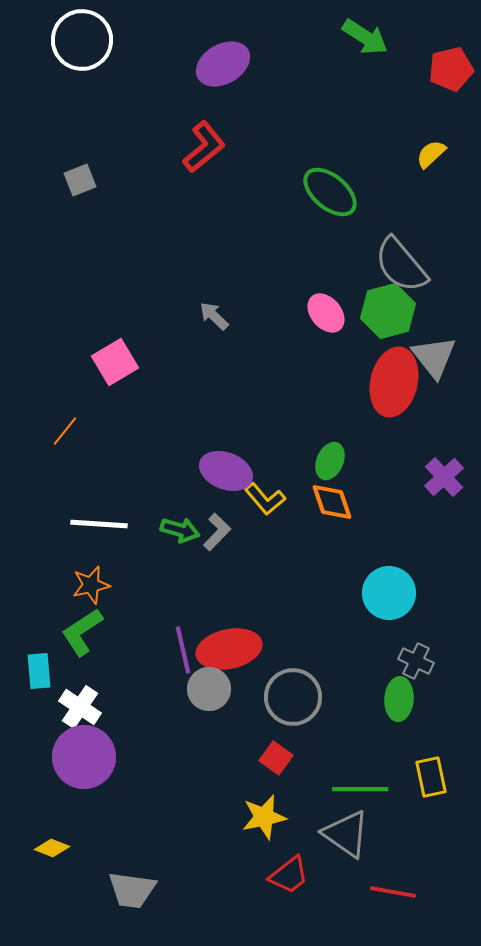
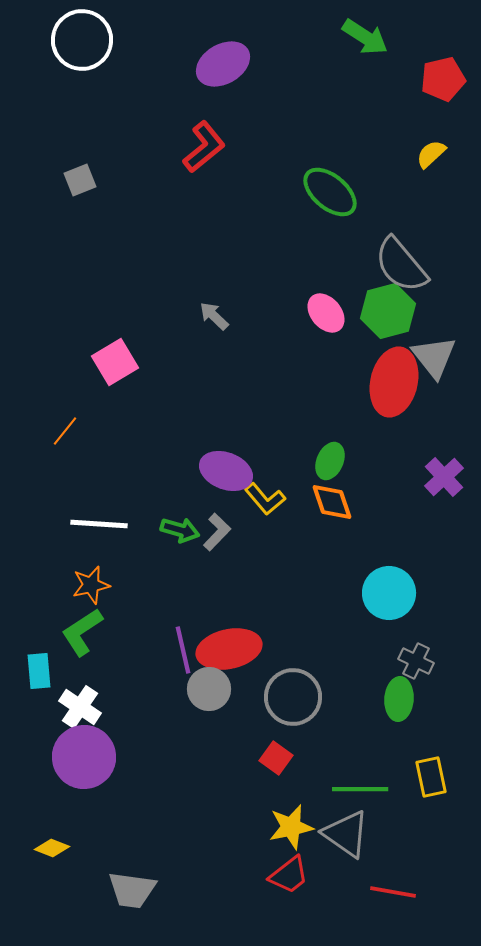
red pentagon at (451, 69): moved 8 px left, 10 px down
yellow star at (264, 817): moved 27 px right, 10 px down
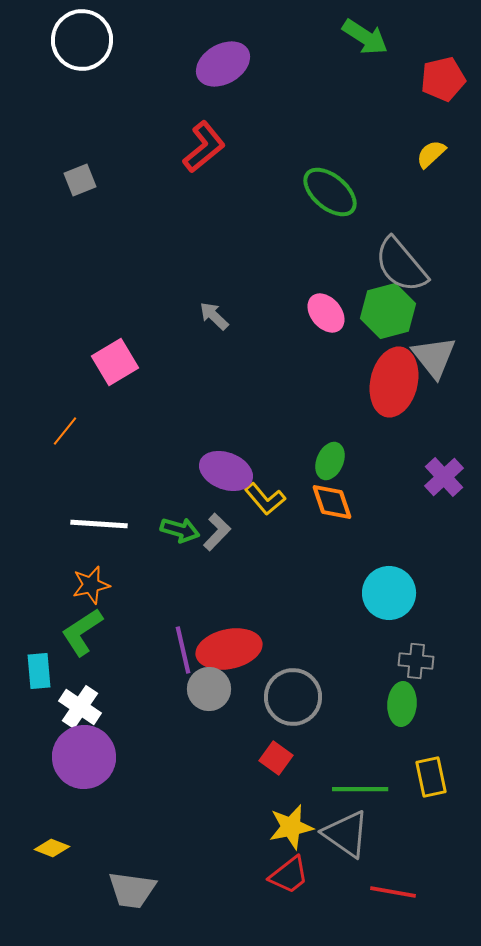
gray cross at (416, 661): rotated 20 degrees counterclockwise
green ellipse at (399, 699): moved 3 px right, 5 px down
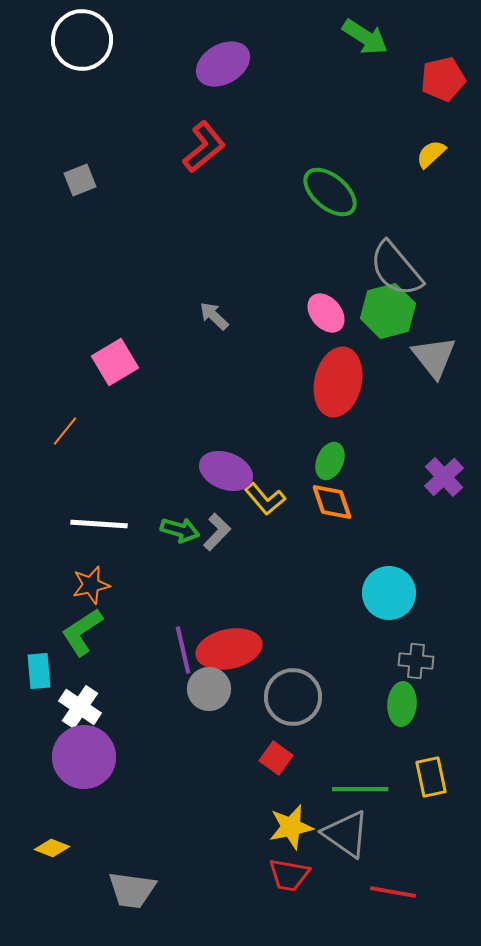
gray semicircle at (401, 265): moved 5 px left, 4 px down
red ellipse at (394, 382): moved 56 px left
red trapezoid at (289, 875): rotated 48 degrees clockwise
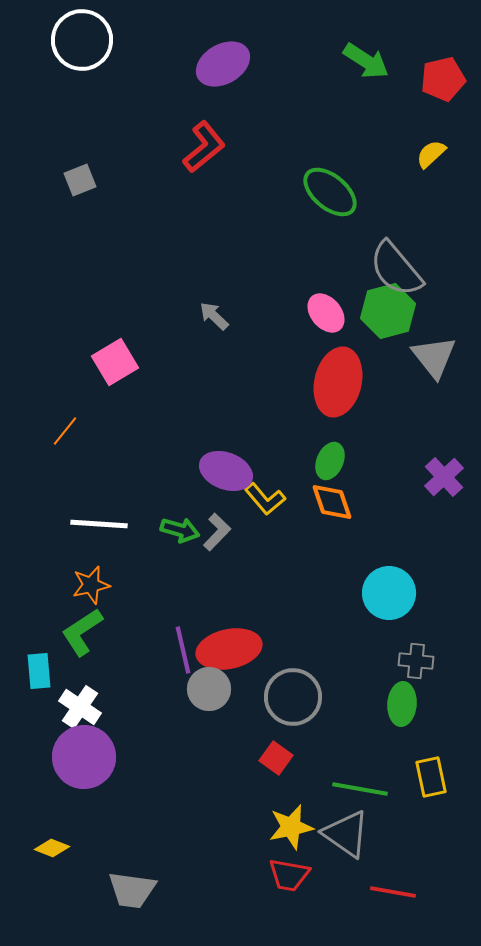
green arrow at (365, 37): moved 1 px right, 24 px down
green line at (360, 789): rotated 10 degrees clockwise
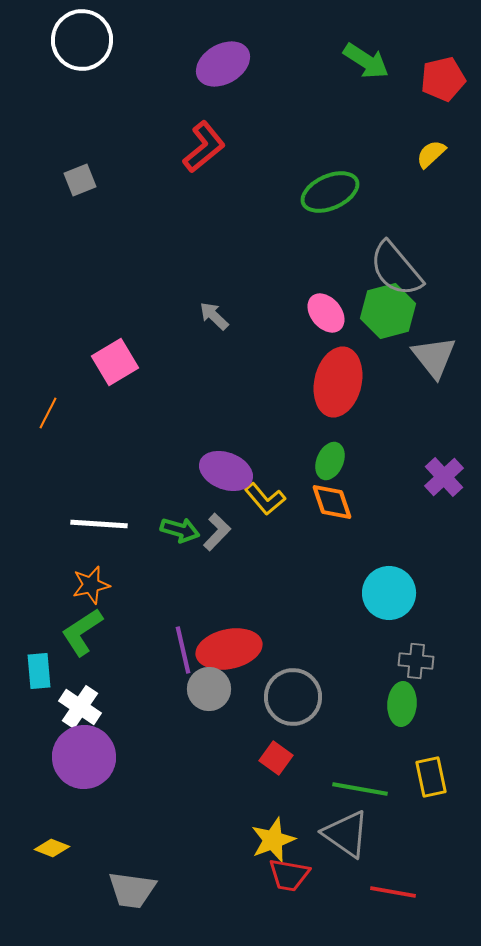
green ellipse at (330, 192): rotated 64 degrees counterclockwise
orange line at (65, 431): moved 17 px left, 18 px up; rotated 12 degrees counterclockwise
yellow star at (291, 827): moved 18 px left, 13 px down; rotated 9 degrees counterclockwise
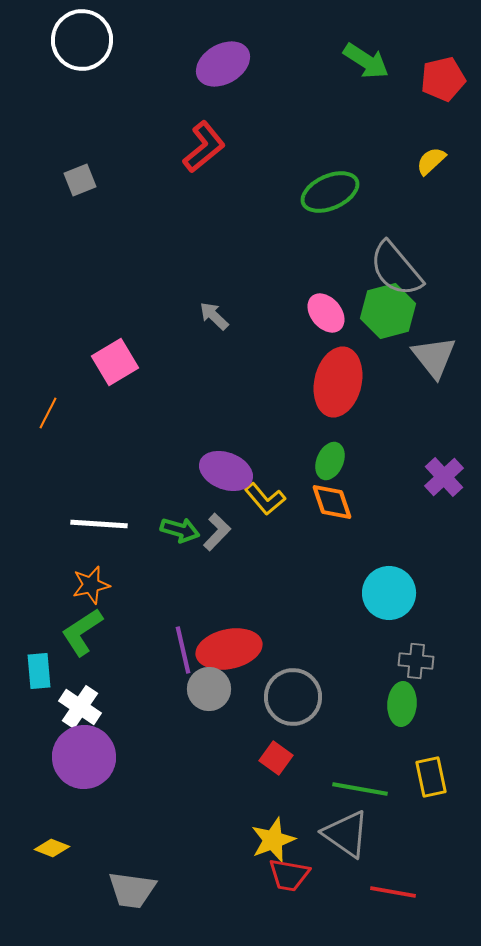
yellow semicircle at (431, 154): moved 7 px down
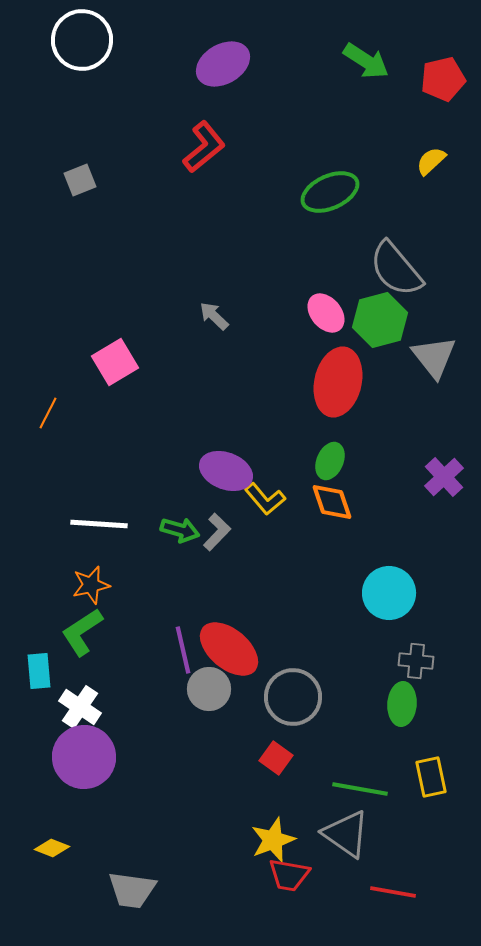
green hexagon at (388, 311): moved 8 px left, 9 px down
red ellipse at (229, 649): rotated 52 degrees clockwise
